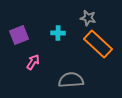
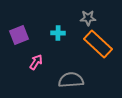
gray star: rotated 14 degrees counterclockwise
pink arrow: moved 3 px right
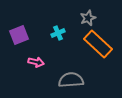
gray star: rotated 21 degrees counterclockwise
cyan cross: rotated 24 degrees counterclockwise
pink arrow: rotated 70 degrees clockwise
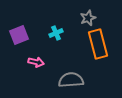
cyan cross: moved 2 px left
orange rectangle: rotated 32 degrees clockwise
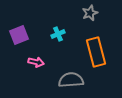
gray star: moved 2 px right, 5 px up
cyan cross: moved 2 px right, 1 px down
orange rectangle: moved 2 px left, 8 px down
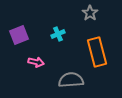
gray star: rotated 14 degrees counterclockwise
orange rectangle: moved 1 px right
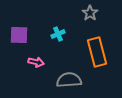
purple square: rotated 24 degrees clockwise
gray semicircle: moved 2 px left
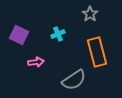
gray star: moved 1 px down
purple square: rotated 24 degrees clockwise
pink arrow: rotated 21 degrees counterclockwise
gray semicircle: moved 5 px right; rotated 150 degrees clockwise
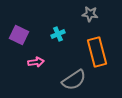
gray star: rotated 28 degrees counterclockwise
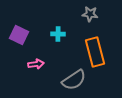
cyan cross: rotated 24 degrees clockwise
orange rectangle: moved 2 px left
pink arrow: moved 2 px down
